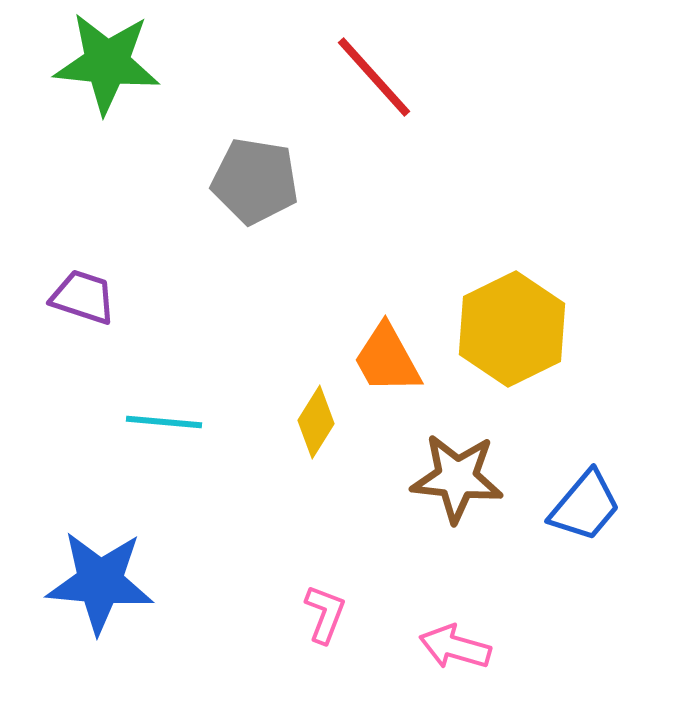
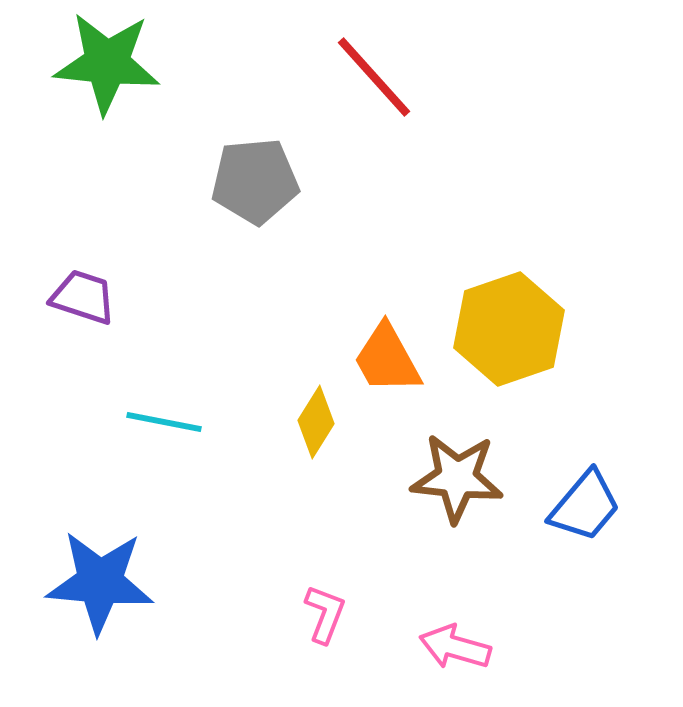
gray pentagon: rotated 14 degrees counterclockwise
yellow hexagon: moved 3 px left; rotated 7 degrees clockwise
cyan line: rotated 6 degrees clockwise
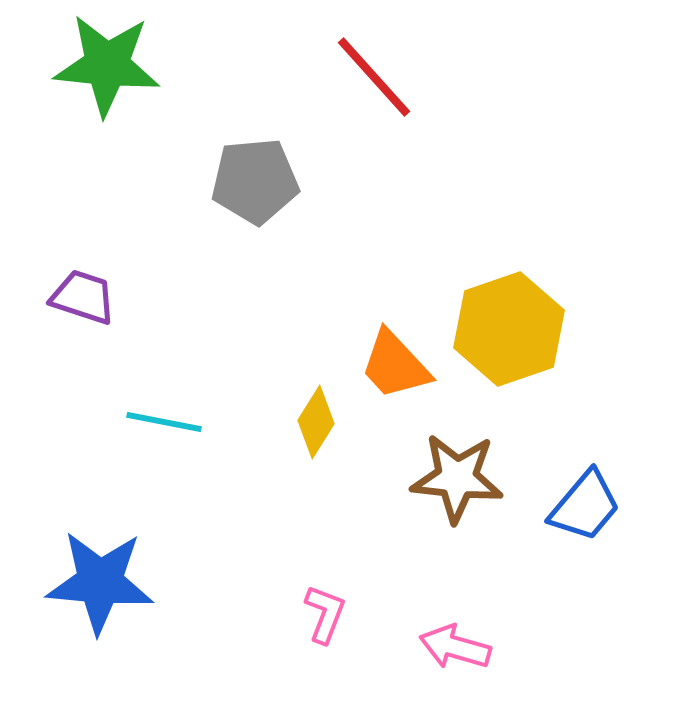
green star: moved 2 px down
orange trapezoid: moved 8 px right, 6 px down; rotated 14 degrees counterclockwise
